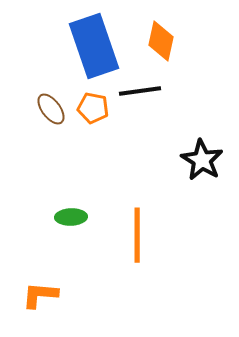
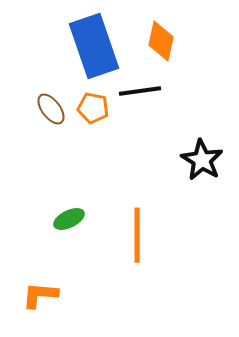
green ellipse: moved 2 px left, 2 px down; rotated 24 degrees counterclockwise
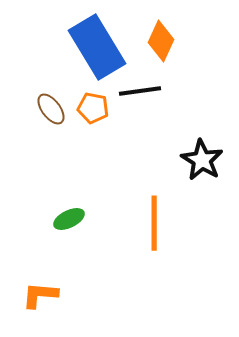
orange diamond: rotated 12 degrees clockwise
blue rectangle: moved 3 px right, 1 px down; rotated 12 degrees counterclockwise
orange line: moved 17 px right, 12 px up
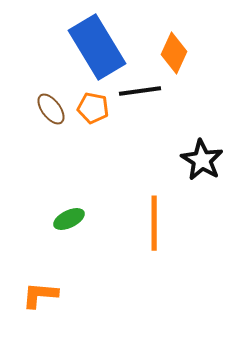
orange diamond: moved 13 px right, 12 px down
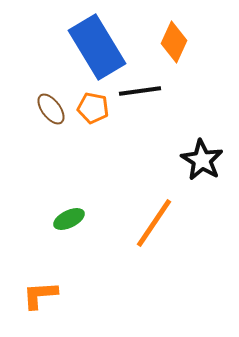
orange diamond: moved 11 px up
orange line: rotated 34 degrees clockwise
orange L-shape: rotated 9 degrees counterclockwise
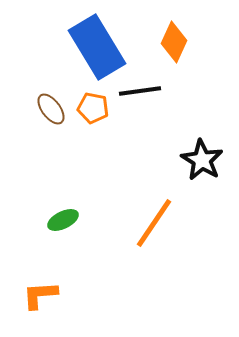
green ellipse: moved 6 px left, 1 px down
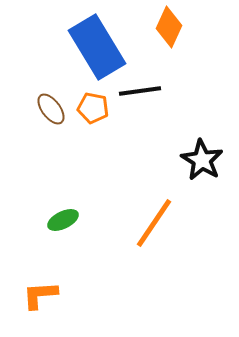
orange diamond: moved 5 px left, 15 px up
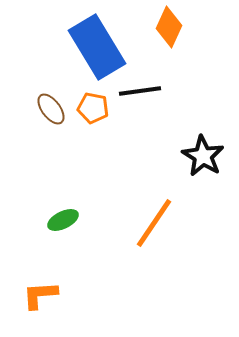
black star: moved 1 px right, 4 px up
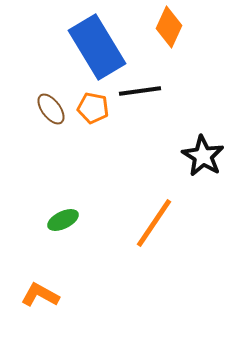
orange L-shape: rotated 33 degrees clockwise
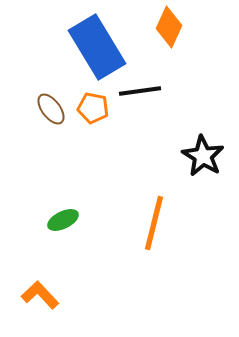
orange line: rotated 20 degrees counterclockwise
orange L-shape: rotated 18 degrees clockwise
